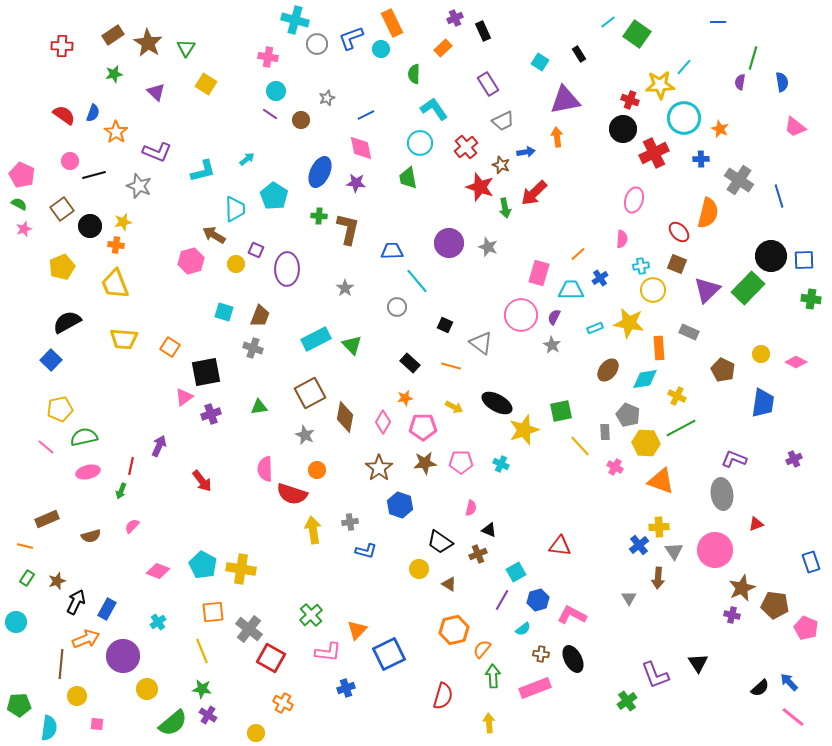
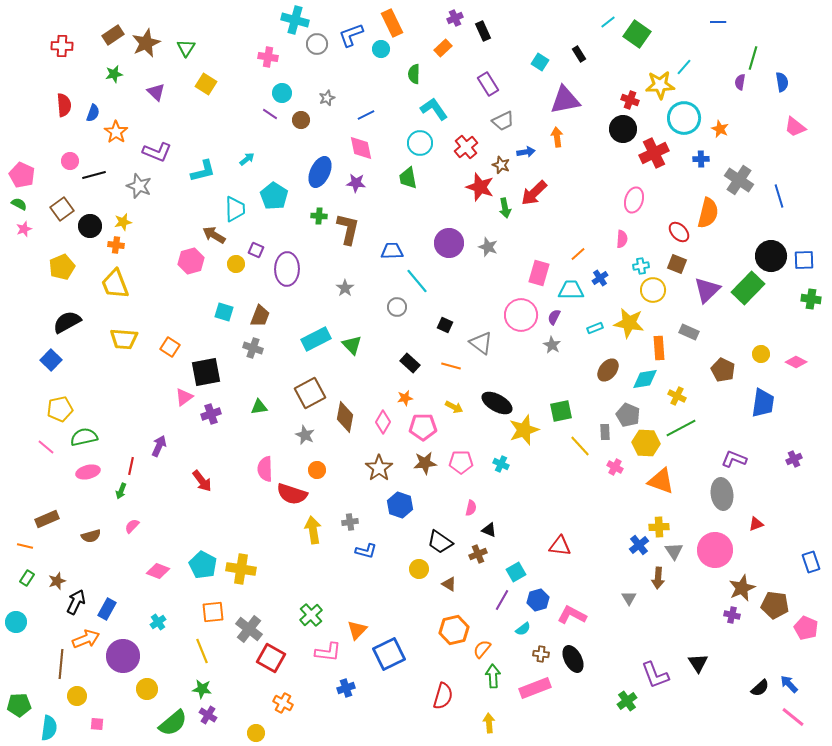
blue L-shape at (351, 38): moved 3 px up
brown star at (148, 43): moved 2 px left; rotated 16 degrees clockwise
cyan circle at (276, 91): moved 6 px right, 2 px down
red semicircle at (64, 115): moved 10 px up; rotated 50 degrees clockwise
blue arrow at (789, 682): moved 2 px down
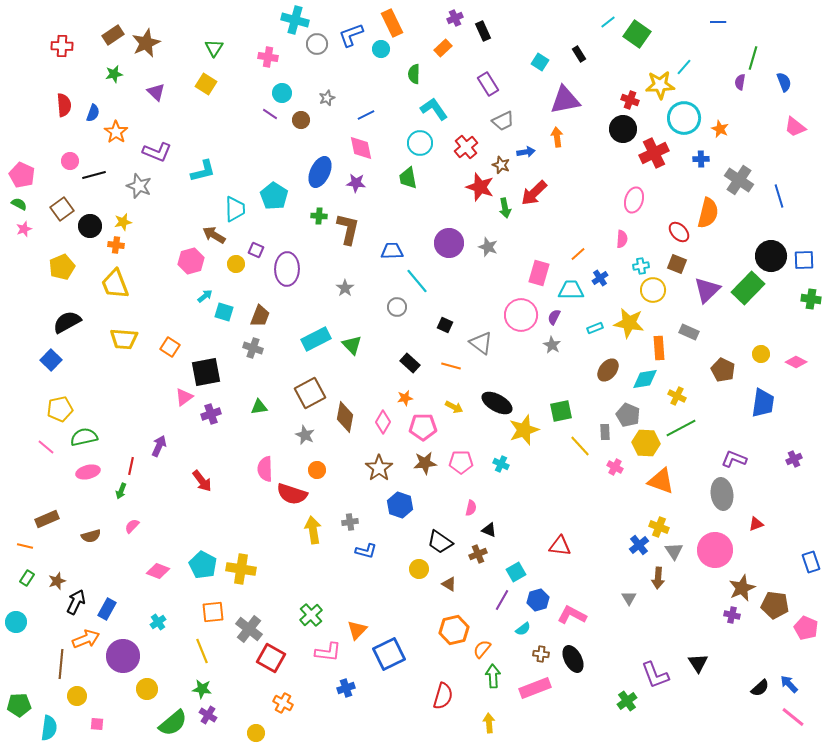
green triangle at (186, 48): moved 28 px right
blue semicircle at (782, 82): moved 2 px right; rotated 12 degrees counterclockwise
cyan arrow at (247, 159): moved 42 px left, 137 px down
yellow cross at (659, 527): rotated 24 degrees clockwise
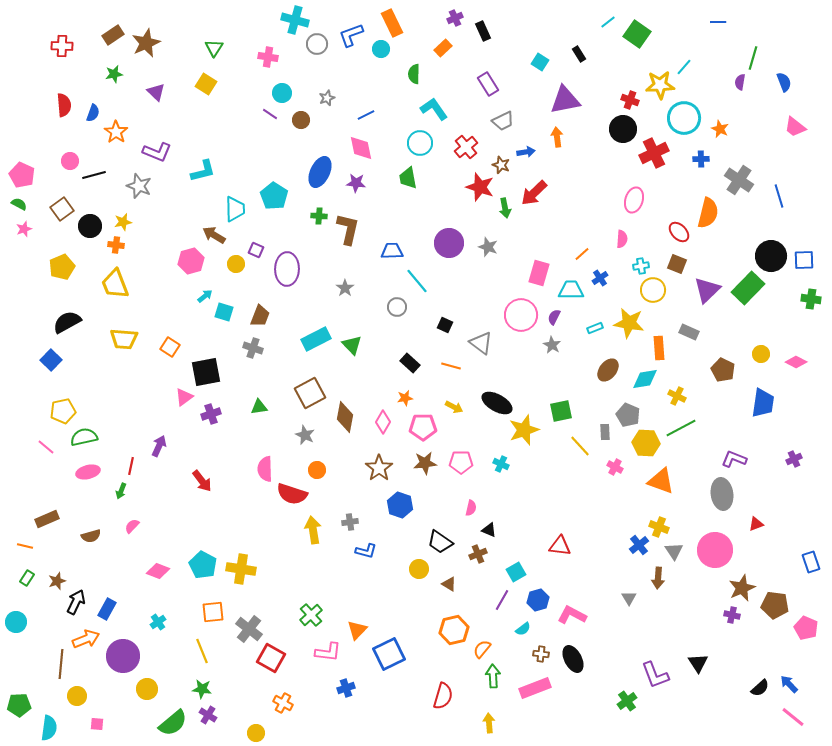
orange line at (578, 254): moved 4 px right
yellow pentagon at (60, 409): moved 3 px right, 2 px down
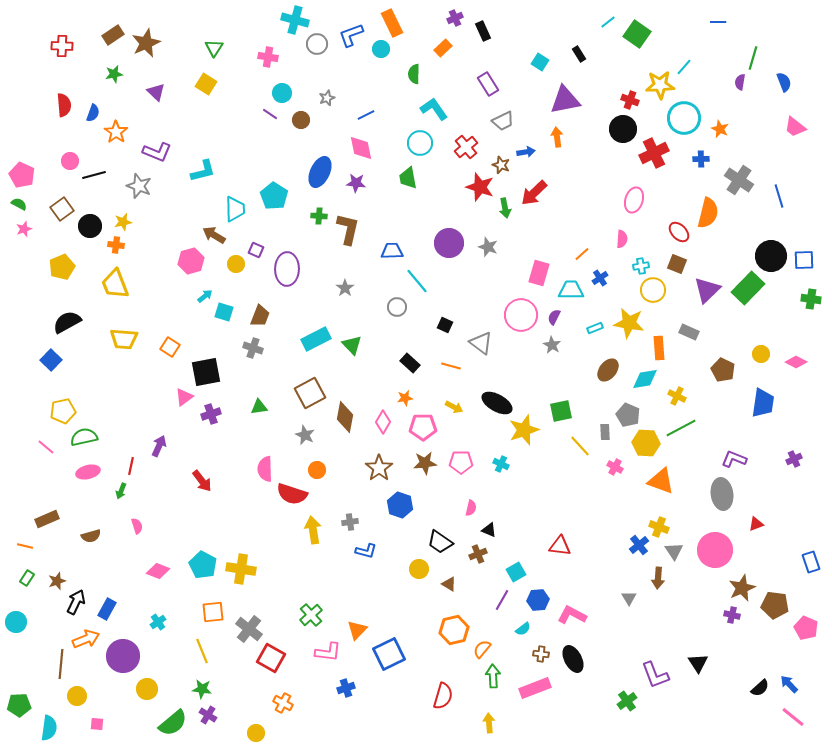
pink semicircle at (132, 526): moved 5 px right; rotated 119 degrees clockwise
blue hexagon at (538, 600): rotated 10 degrees clockwise
